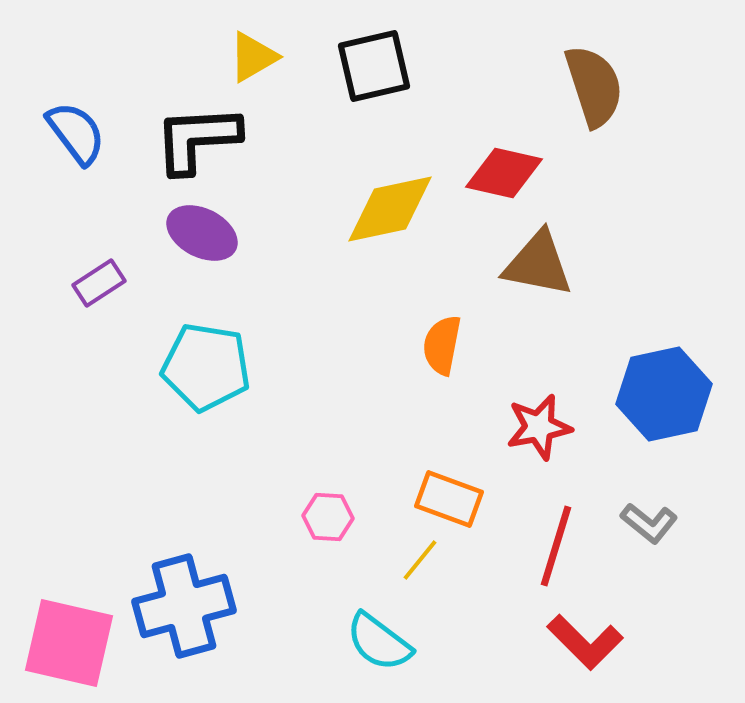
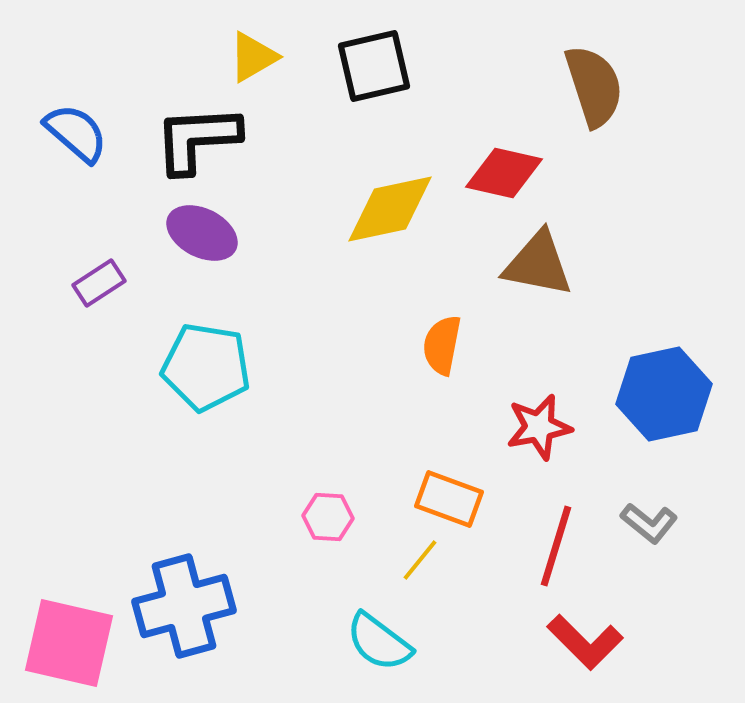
blue semicircle: rotated 12 degrees counterclockwise
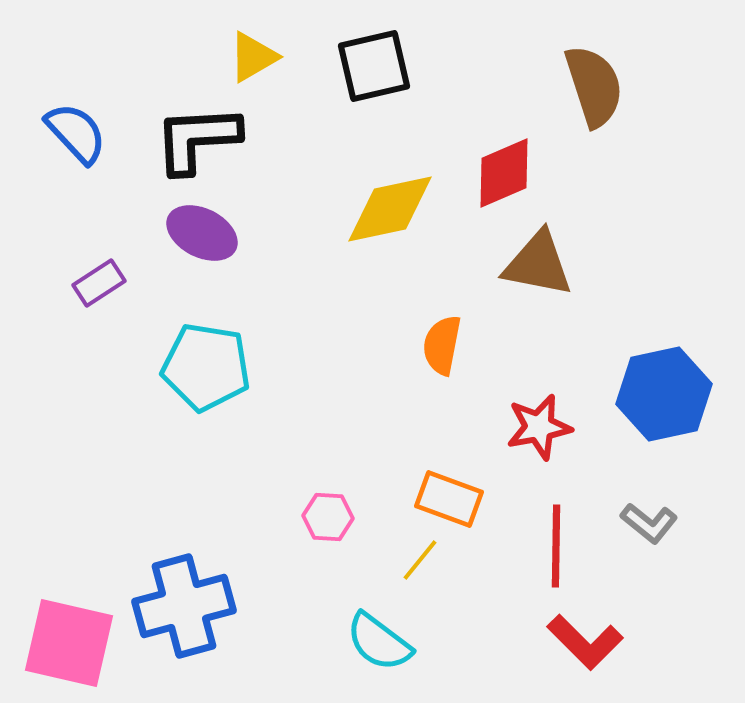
blue semicircle: rotated 6 degrees clockwise
red diamond: rotated 36 degrees counterclockwise
red line: rotated 16 degrees counterclockwise
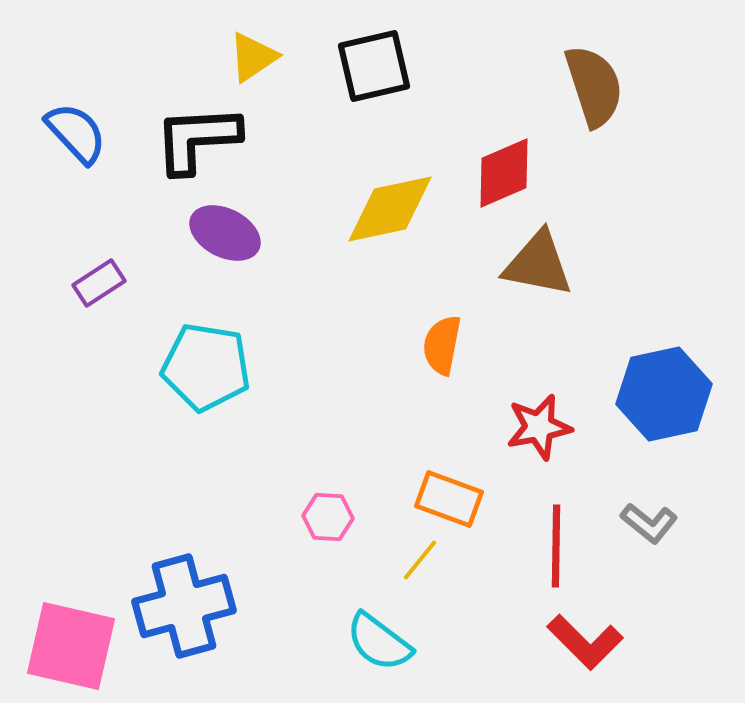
yellow triangle: rotated 4 degrees counterclockwise
purple ellipse: moved 23 px right
pink square: moved 2 px right, 3 px down
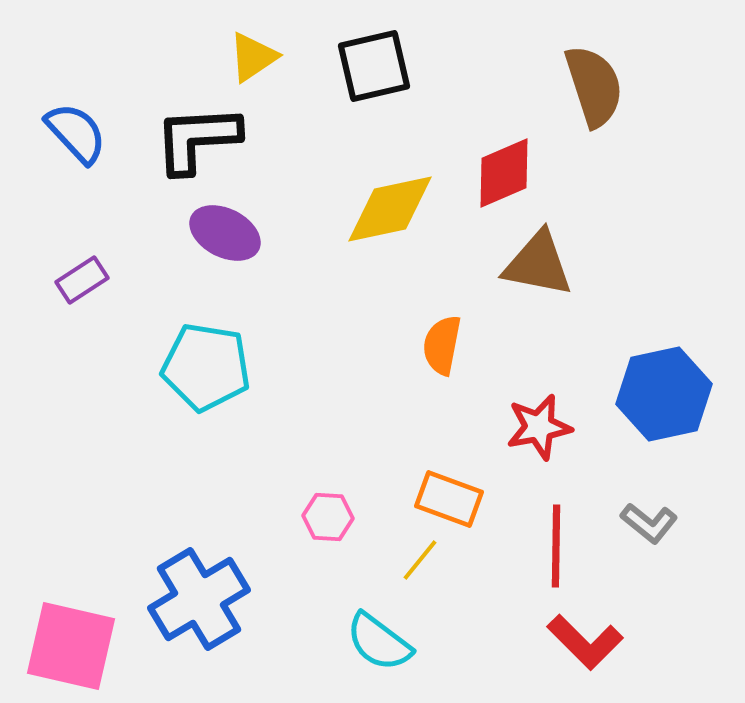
purple rectangle: moved 17 px left, 3 px up
blue cross: moved 15 px right, 7 px up; rotated 16 degrees counterclockwise
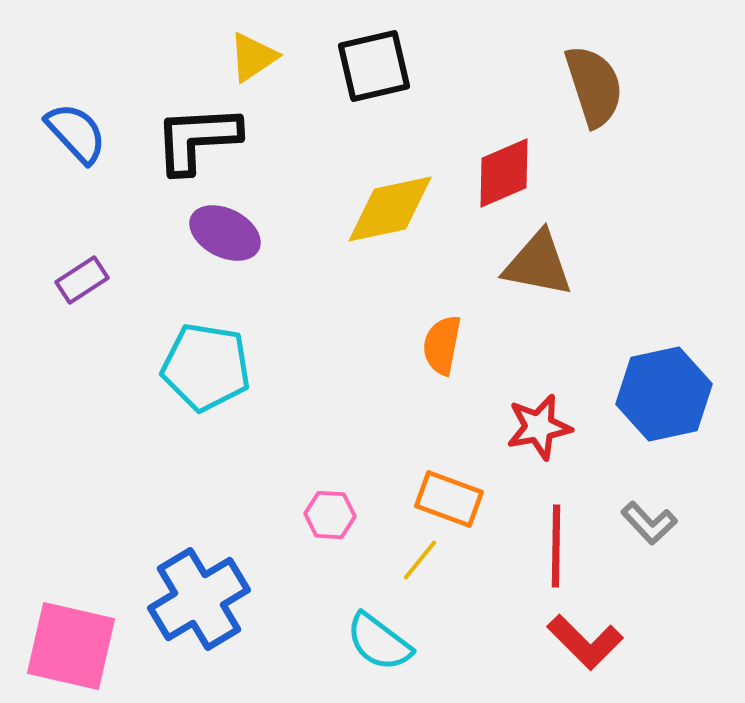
pink hexagon: moved 2 px right, 2 px up
gray L-shape: rotated 8 degrees clockwise
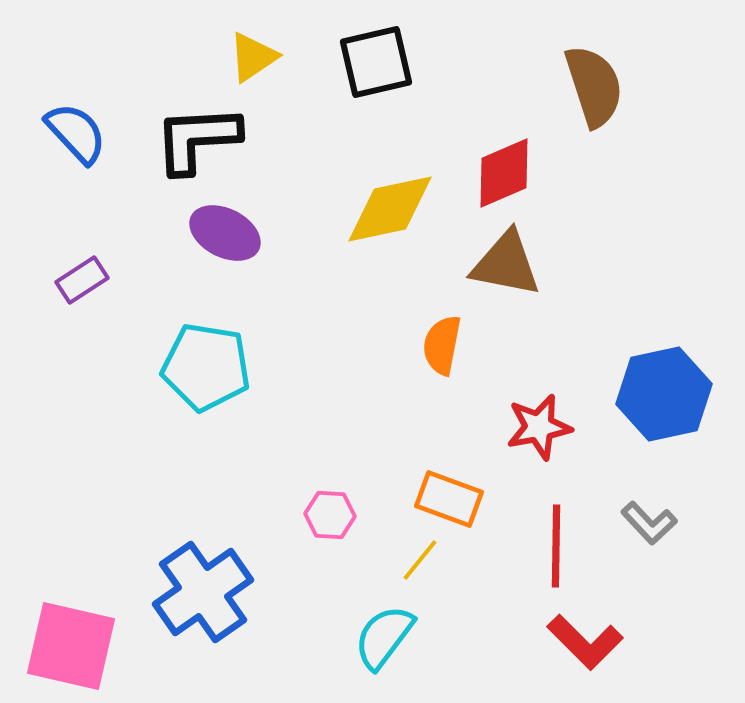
black square: moved 2 px right, 4 px up
brown triangle: moved 32 px left
blue cross: moved 4 px right, 7 px up; rotated 4 degrees counterclockwise
cyan semicircle: moved 5 px right, 5 px up; rotated 90 degrees clockwise
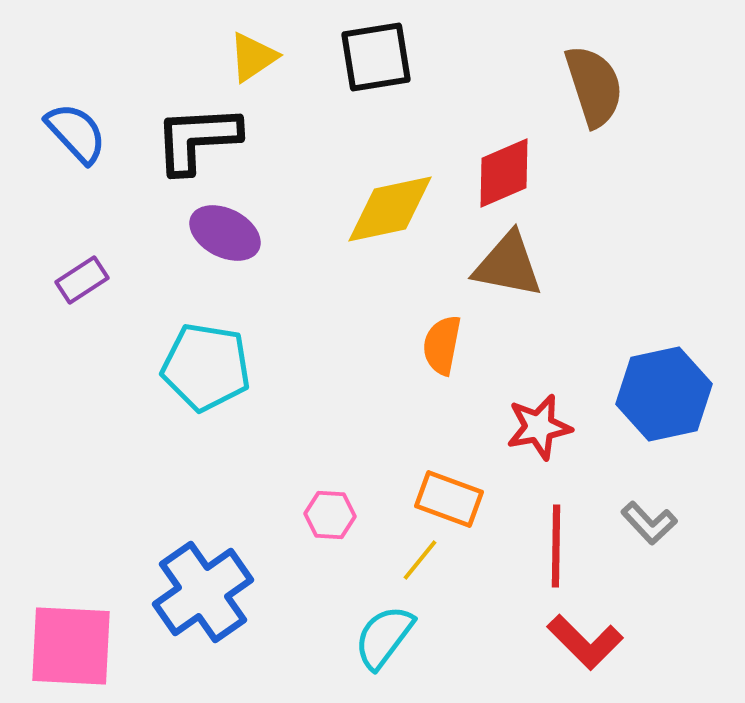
black square: moved 5 px up; rotated 4 degrees clockwise
brown triangle: moved 2 px right, 1 px down
pink square: rotated 10 degrees counterclockwise
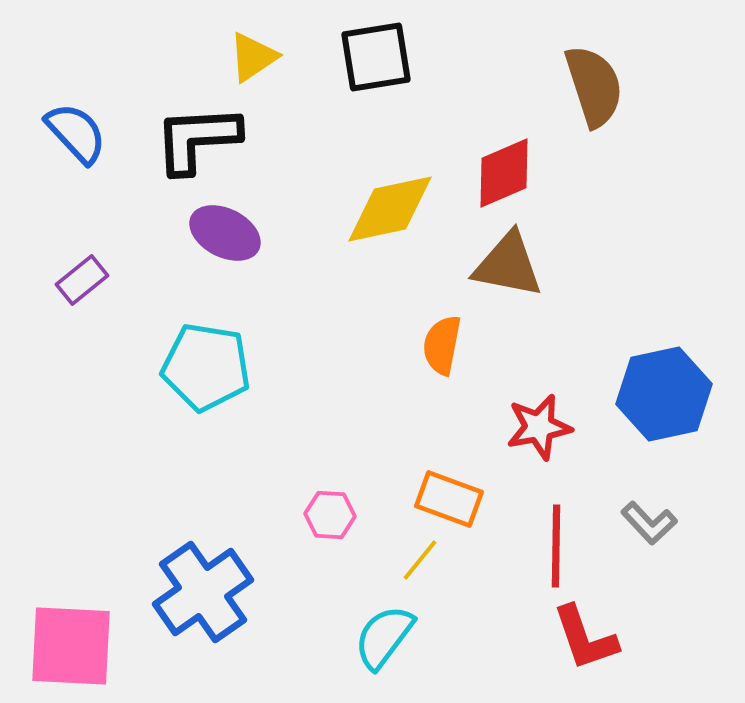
purple rectangle: rotated 6 degrees counterclockwise
red L-shape: moved 4 px up; rotated 26 degrees clockwise
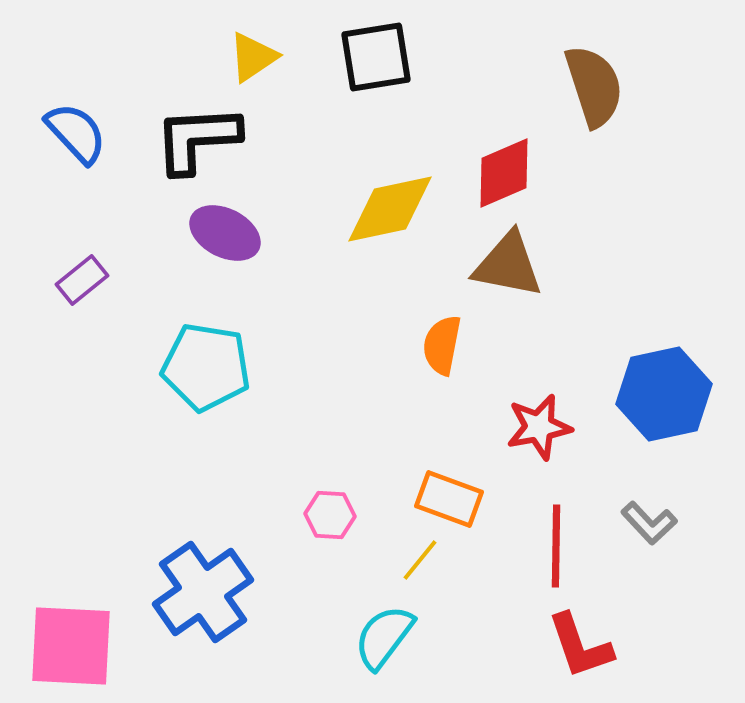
red L-shape: moved 5 px left, 8 px down
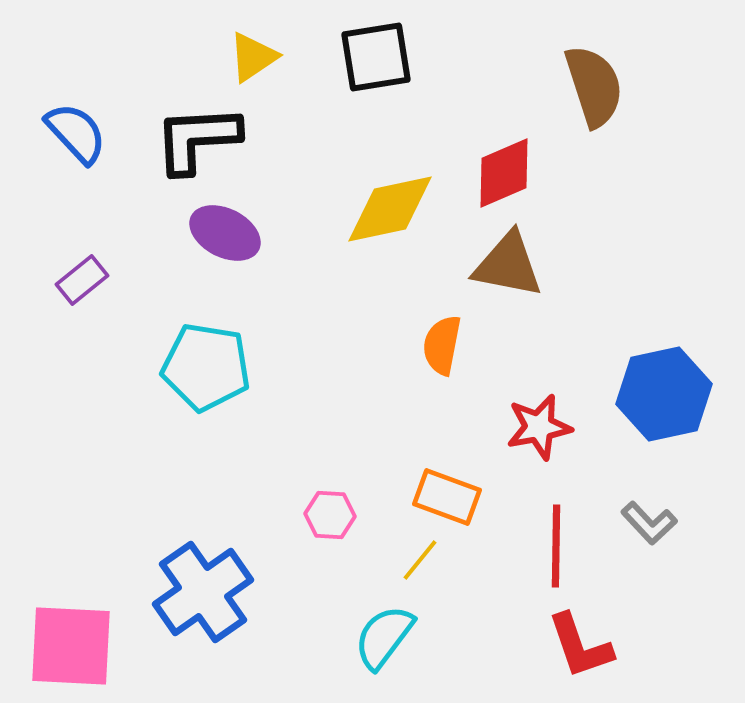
orange rectangle: moved 2 px left, 2 px up
